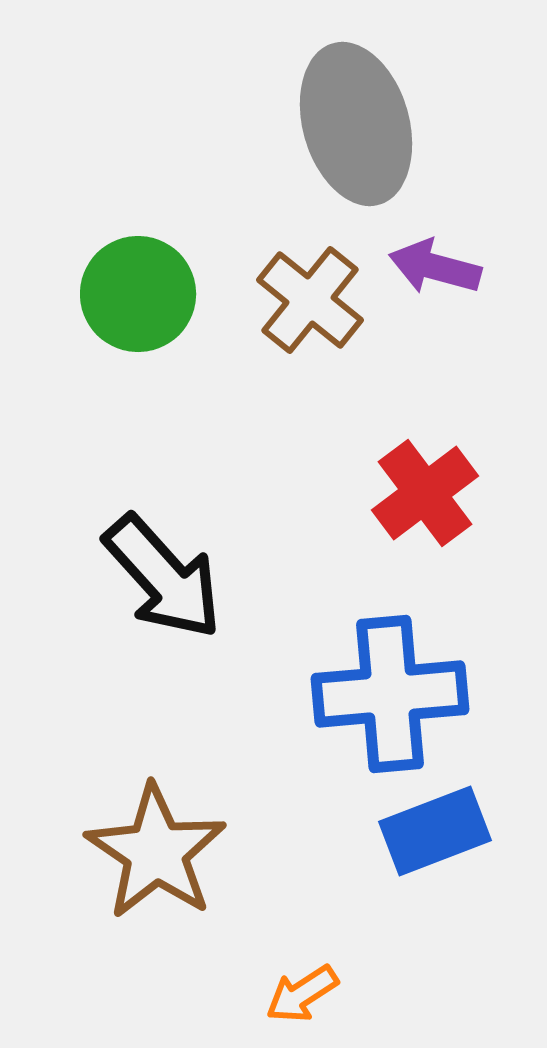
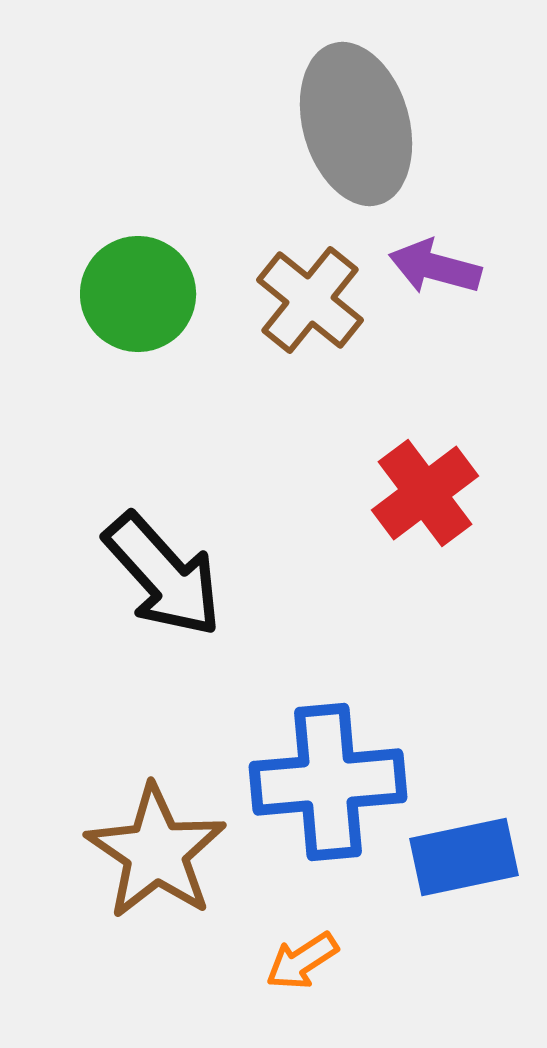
black arrow: moved 2 px up
blue cross: moved 62 px left, 88 px down
blue rectangle: moved 29 px right, 26 px down; rotated 9 degrees clockwise
orange arrow: moved 33 px up
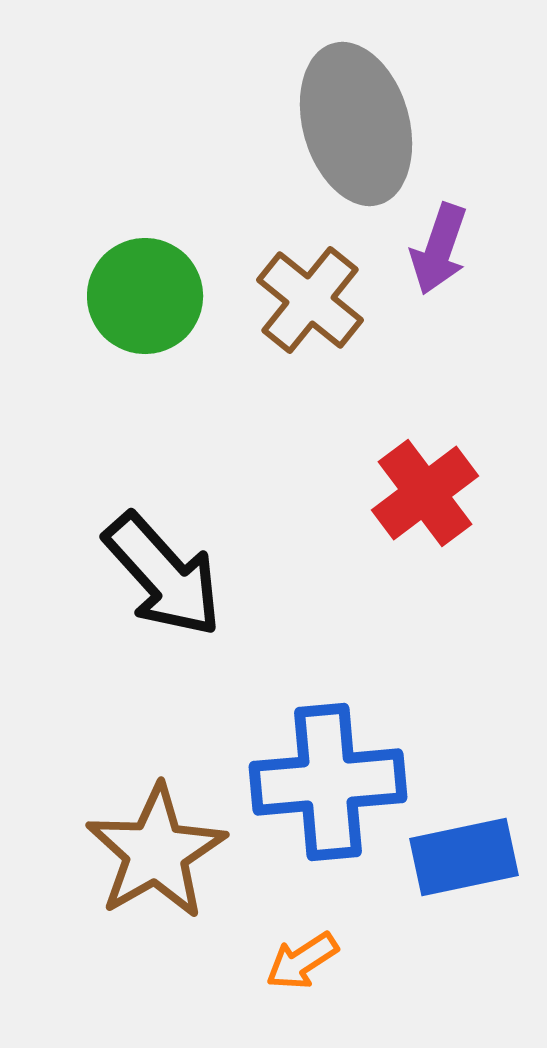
purple arrow: moved 4 px right, 18 px up; rotated 86 degrees counterclockwise
green circle: moved 7 px right, 2 px down
brown star: rotated 8 degrees clockwise
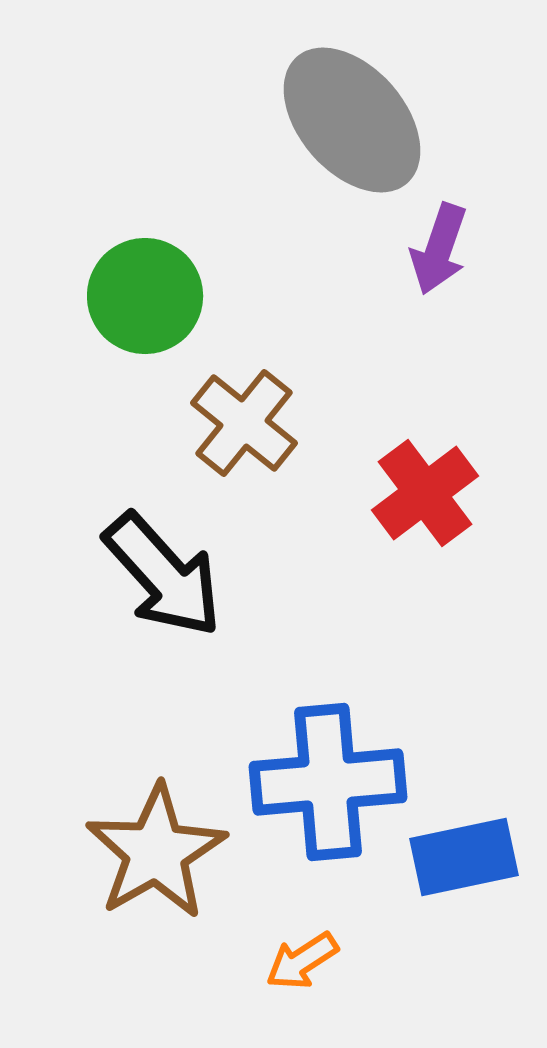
gray ellipse: moved 4 px left, 4 px up; rotated 25 degrees counterclockwise
brown cross: moved 66 px left, 123 px down
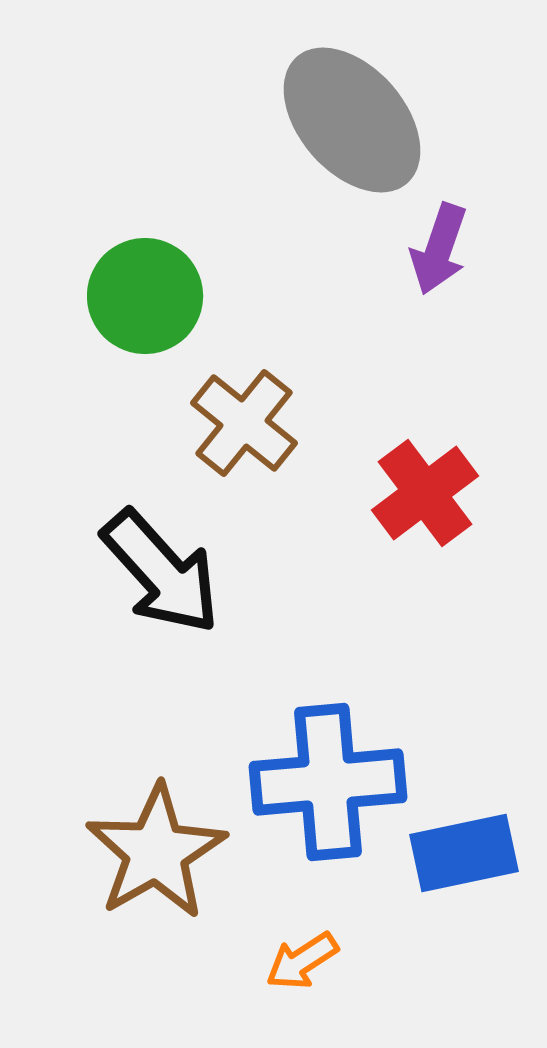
black arrow: moved 2 px left, 3 px up
blue rectangle: moved 4 px up
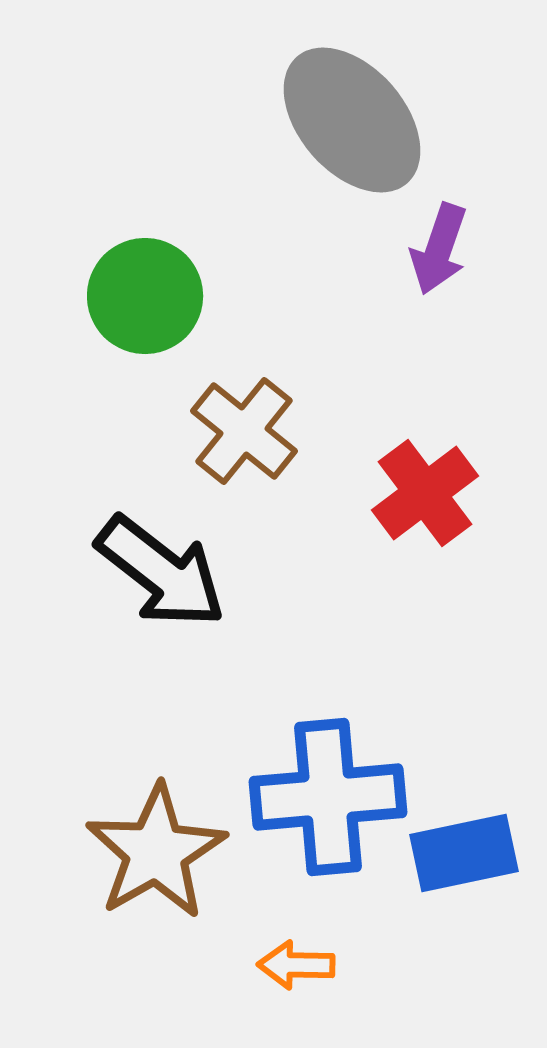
brown cross: moved 8 px down
black arrow: rotated 10 degrees counterclockwise
blue cross: moved 15 px down
orange arrow: moved 6 px left, 4 px down; rotated 34 degrees clockwise
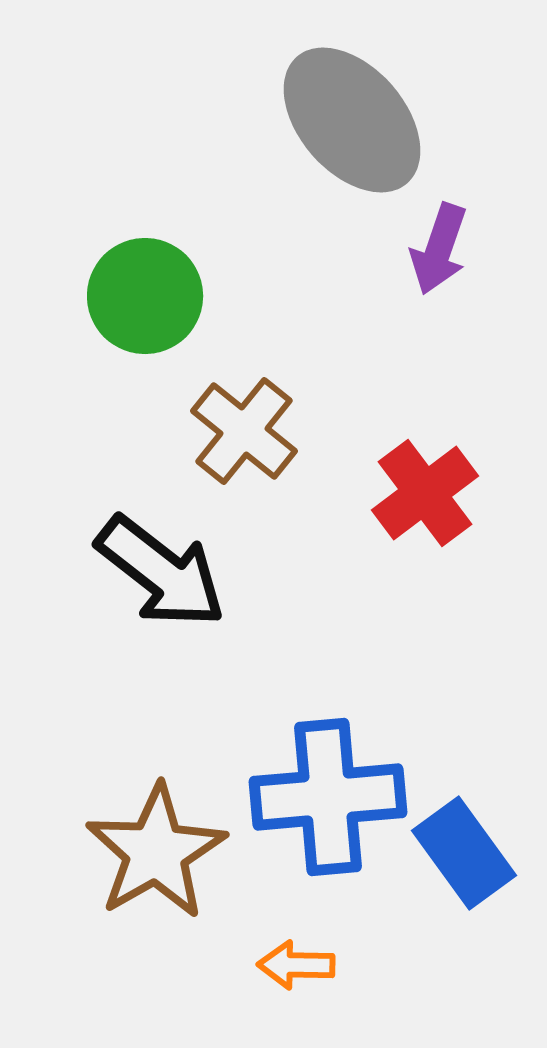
blue rectangle: rotated 66 degrees clockwise
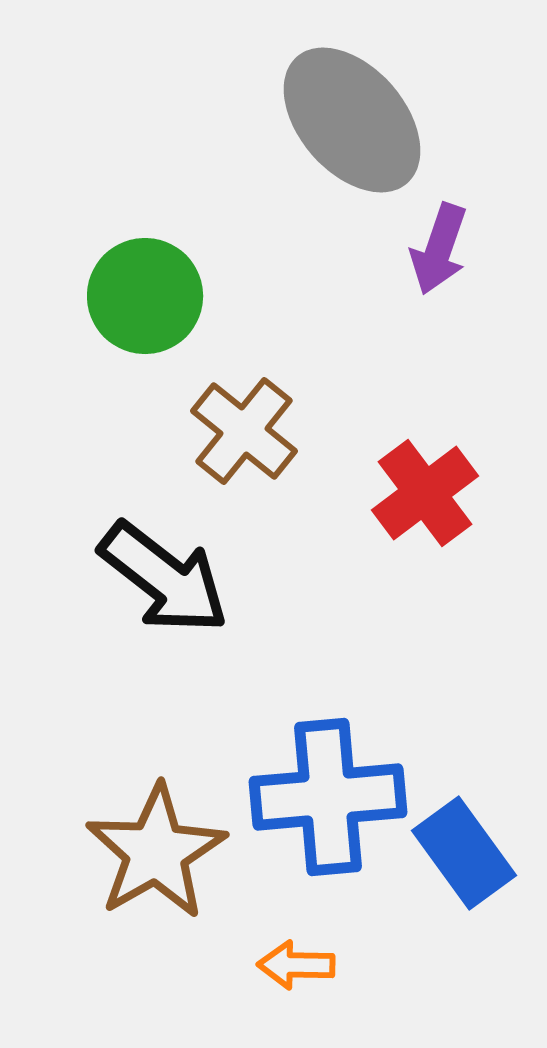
black arrow: moved 3 px right, 6 px down
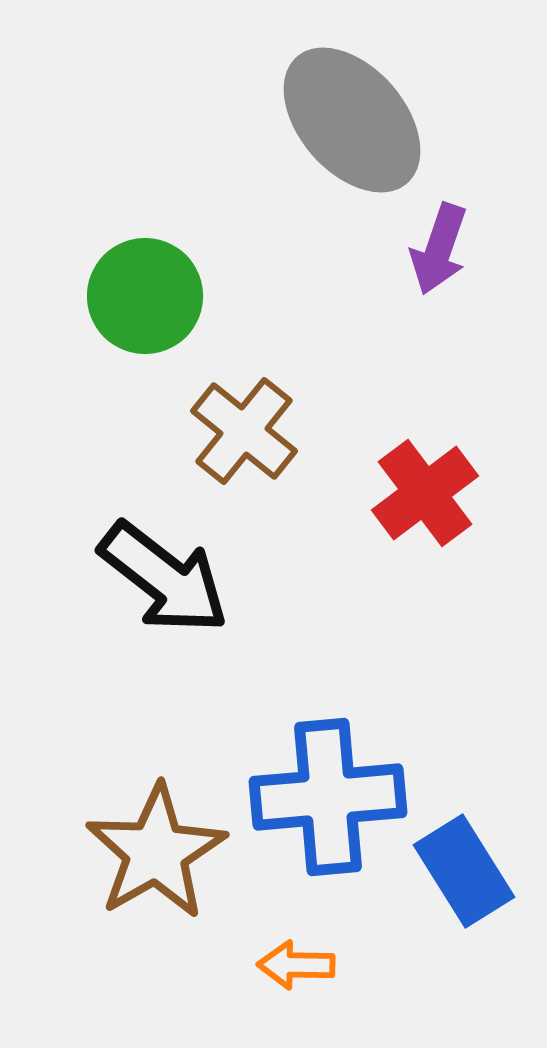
blue rectangle: moved 18 px down; rotated 4 degrees clockwise
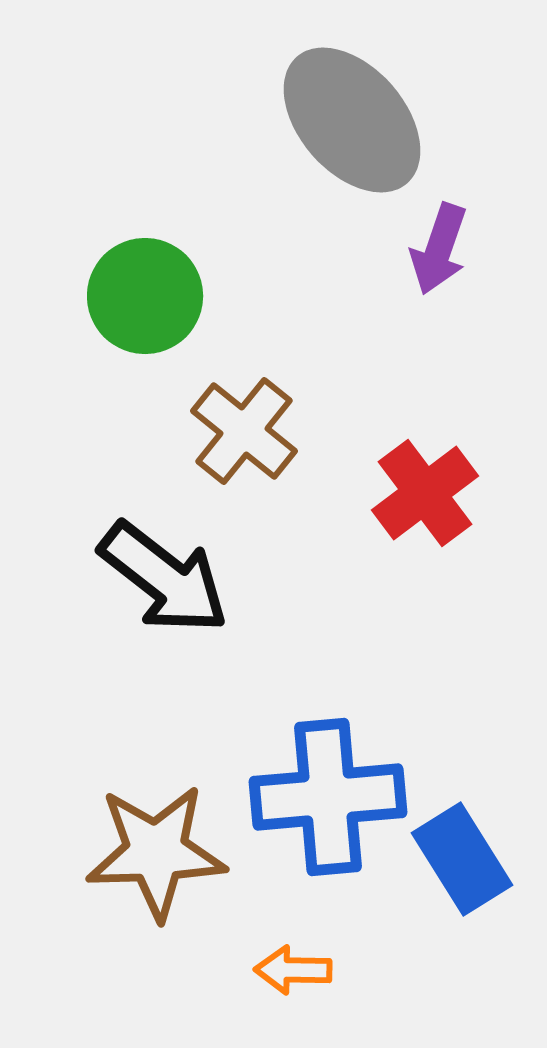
brown star: rotated 28 degrees clockwise
blue rectangle: moved 2 px left, 12 px up
orange arrow: moved 3 px left, 5 px down
